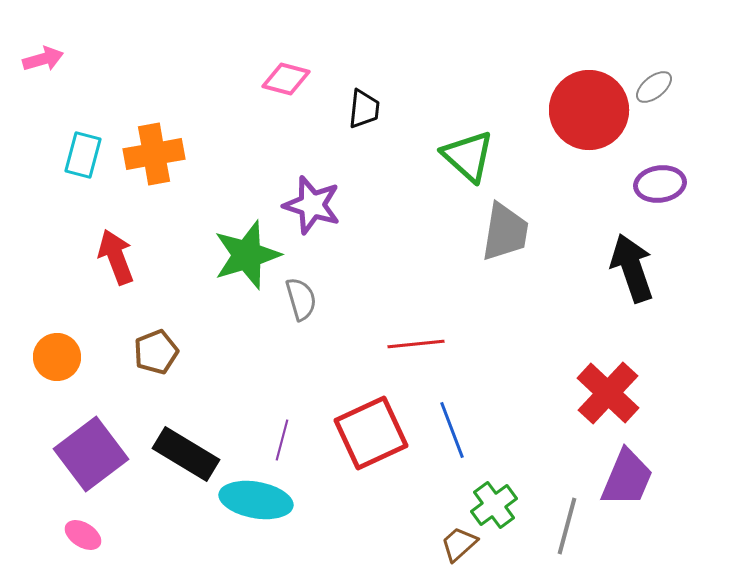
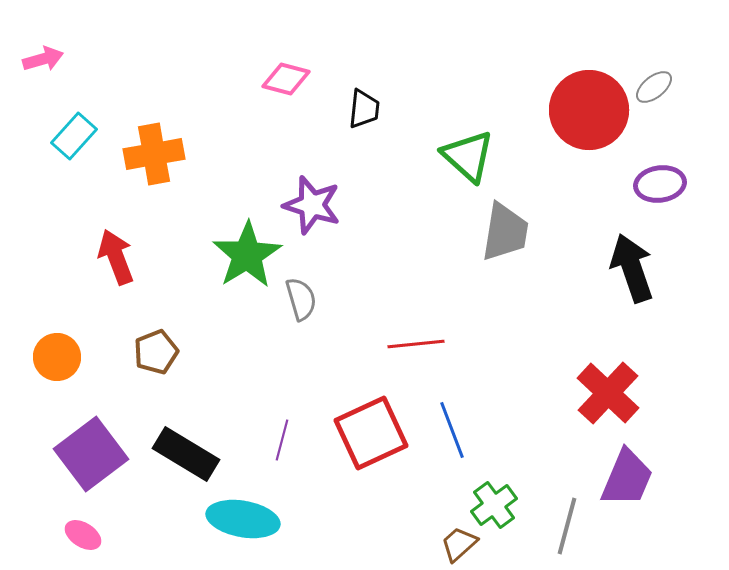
cyan rectangle: moved 9 px left, 19 px up; rotated 27 degrees clockwise
green star: rotated 14 degrees counterclockwise
cyan ellipse: moved 13 px left, 19 px down
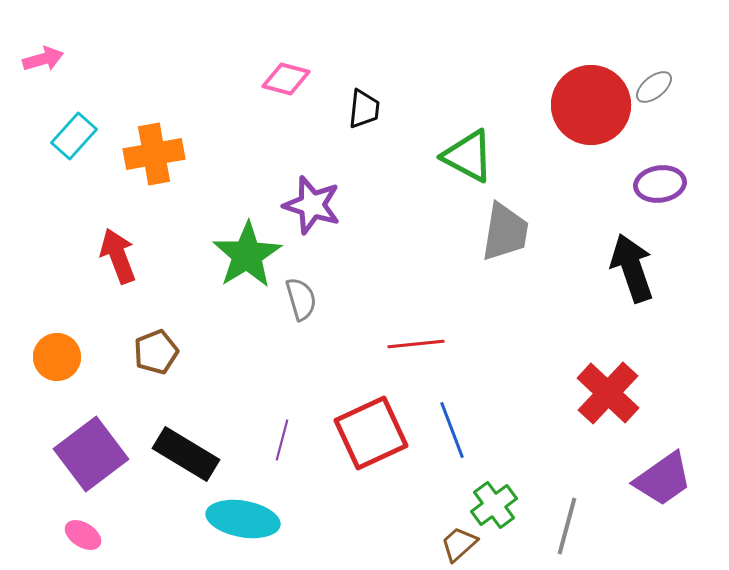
red circle: moved 2 px right, 5 px up
green triangle: rotated 14 degrees counterclockwise
red arrow: moved 2 px right, 1 px up
purple trapezoid: moved 36 px right, 1 px down; rotated 32 degrees clockwise
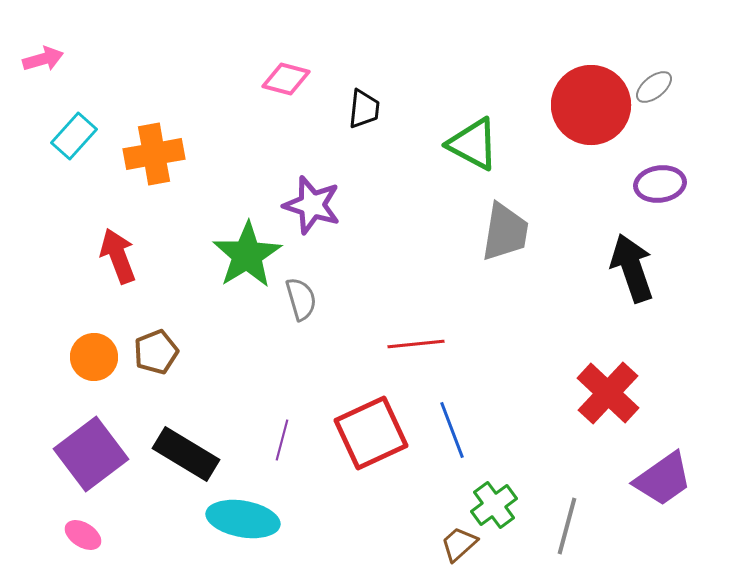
green triangle: moved 5 px right, 12 px up
orange circle: moved 37 px right
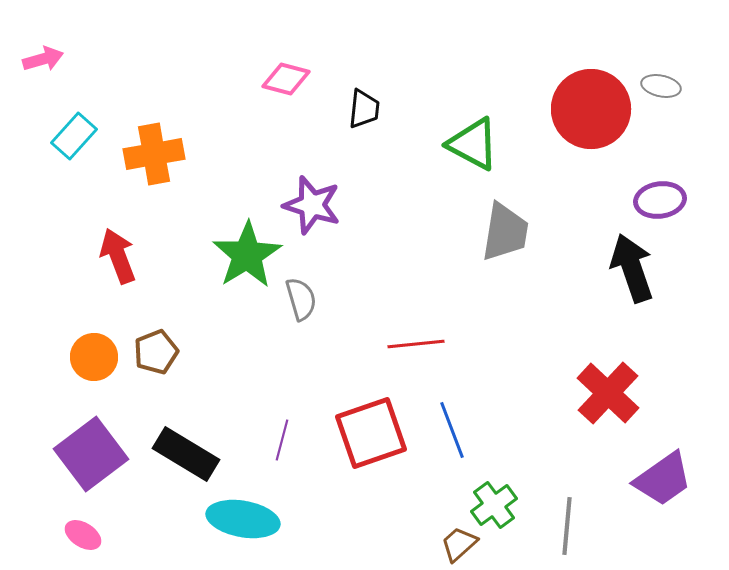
gray ellipse: moved 7 px right, 1 px up; rotated 51 degrees clockwise
red circle: moved 4 px down
purple ellipse: moved 16 px down
red square: rotated 6 degrees clockwise
gray line: rotated 10 degrees counterclockwise
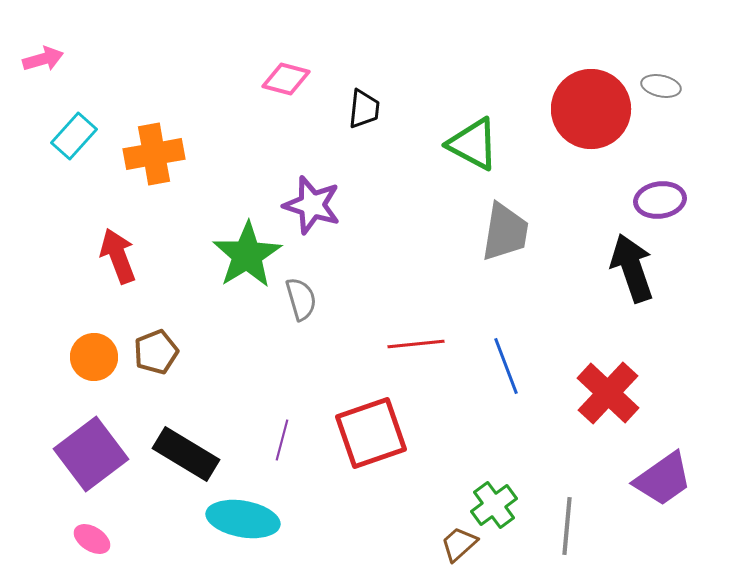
blue line: moved 54 px right, 64 px up
pink ellipse: moved 9 px right, 4 px down
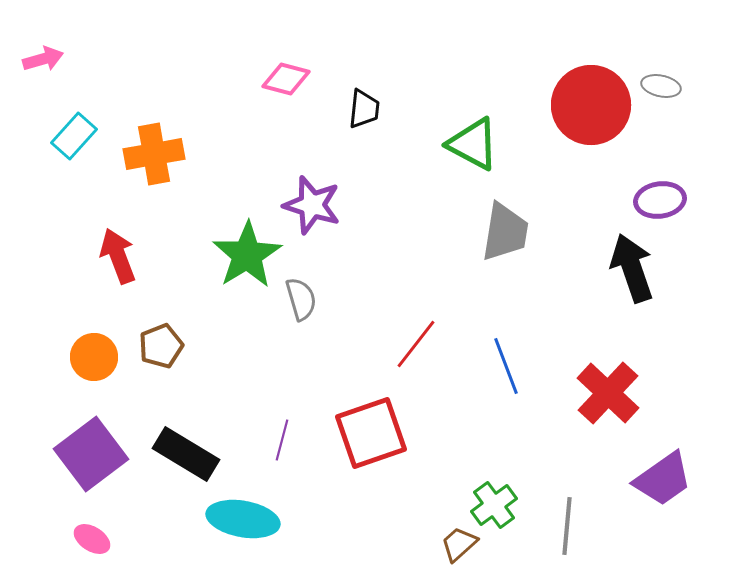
red circle: moved 4 px up
red line: rotated 46 degrees counterclockwise
brown pentagon: moved 5 px right, 6 px up
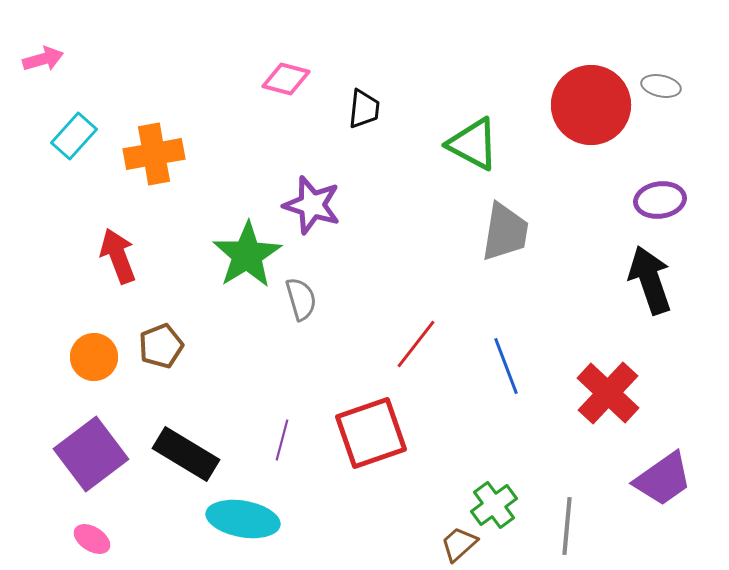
black arrow: moved 18 px right, 12 px down
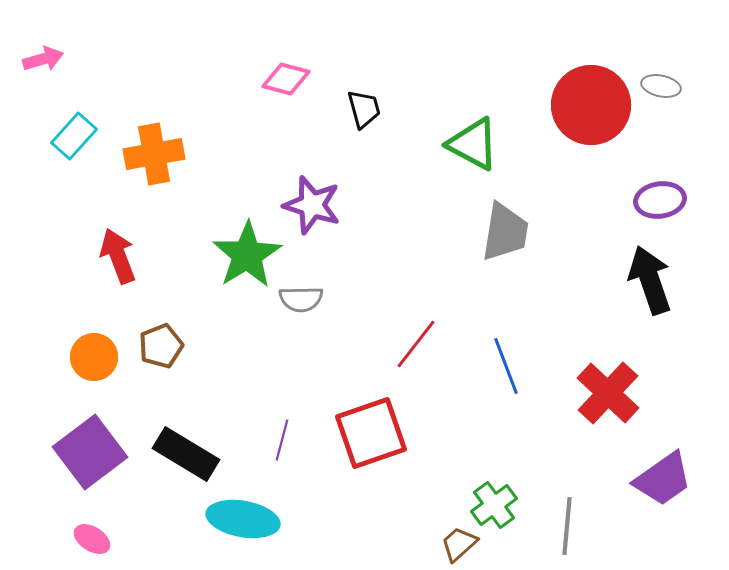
black trapezoid: rotated 21 degrees counterclockwise
gray semicircle: rotated 105 degrees clockwise
purple square: moved 1 px left, 2 px up
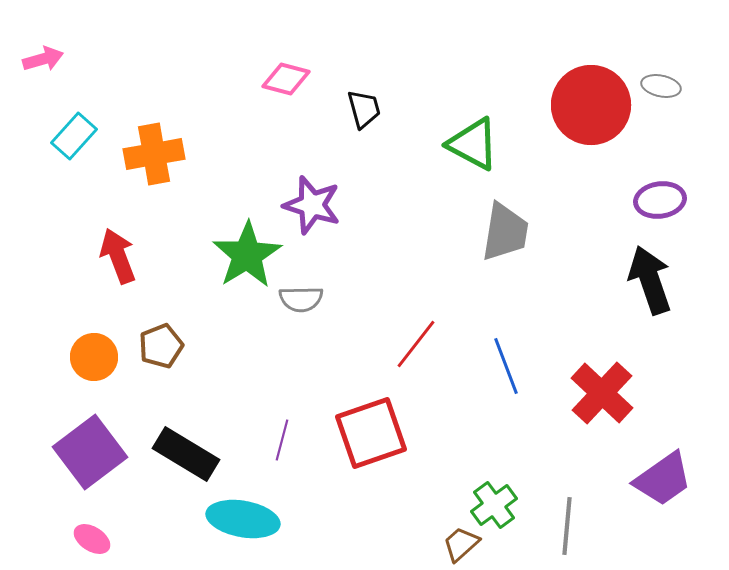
red cross: moved 6 px left
brown trapezoid: moved 2 px right
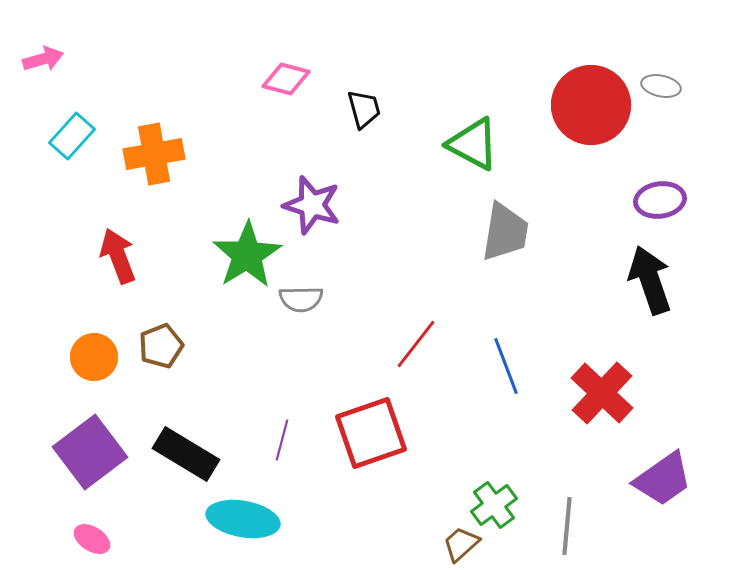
cyan rectangle: moved 2 px left
